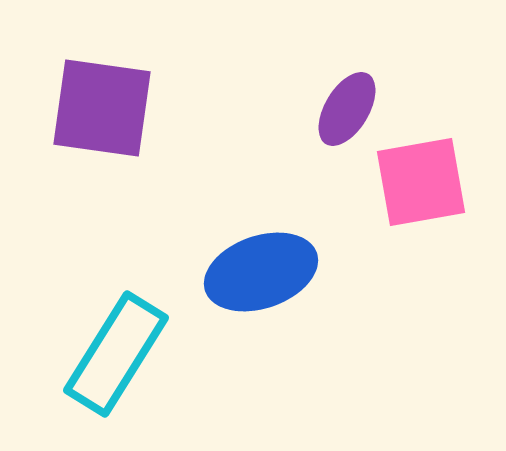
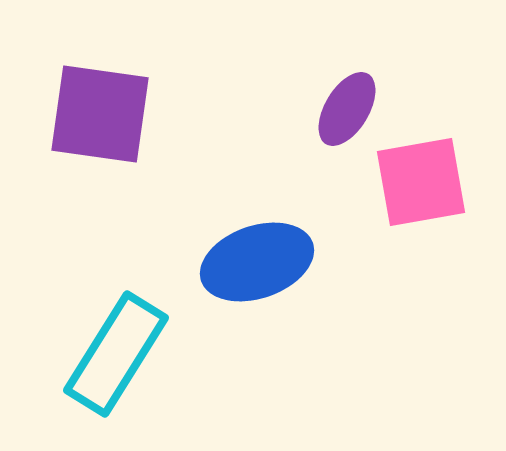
purple square: moved 2 px left, 6 px down
blue ellipse: moved 4 px left, 10 px up
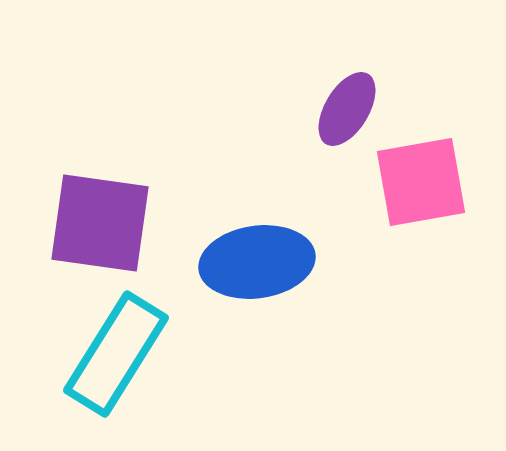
purple square: moved 109 px down
blue ellipse: rotated 11 degrees clockwise
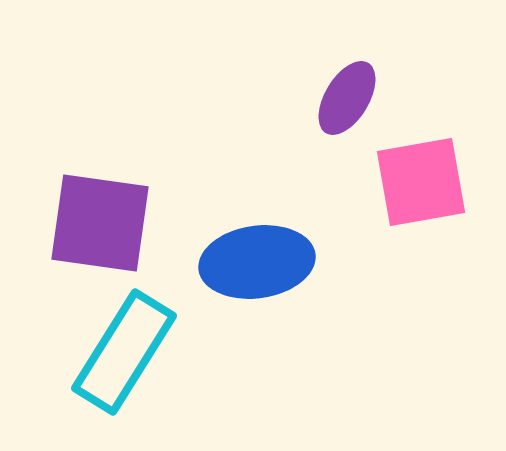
purple ellipse: moved 11 px up
cyan rectangle: moved 8 px right, 2 px up
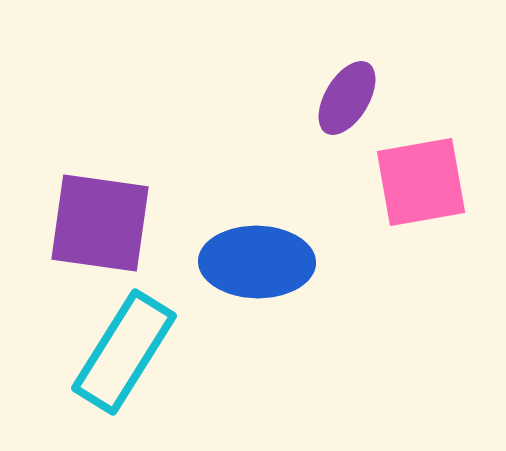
blue ellipse: rotated 9 degrees clockwise
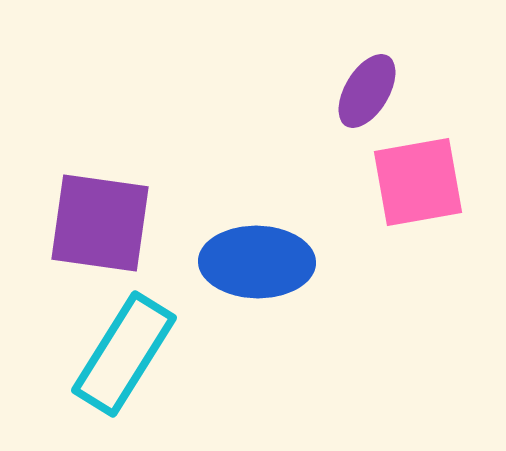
purple ellipse: moved 20 px right, 7 px up
pink square: moved 3 px left
cyan rectangle: moved 2 px down
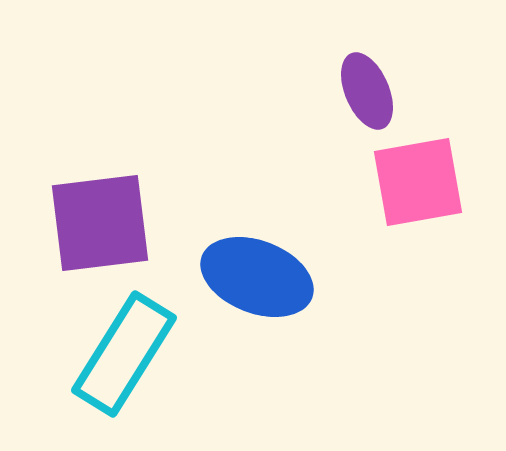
purple ellipse: rotated 54 degrees counterclockwise
purple square: rotated 15 degrees counterclockwise
blue ellipse: moved 15 px down; rotated 20 degrees clockwise
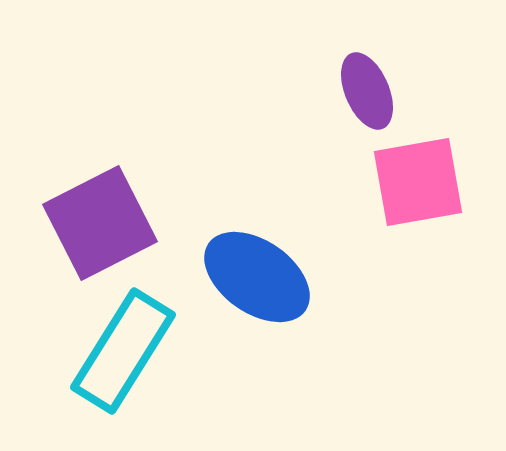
purple square: rotated 20 degrees counterclockwise
blue ellipse: rotated 14 degrees clockwise
cyan rectangle: moved 1 px left, 3 px up
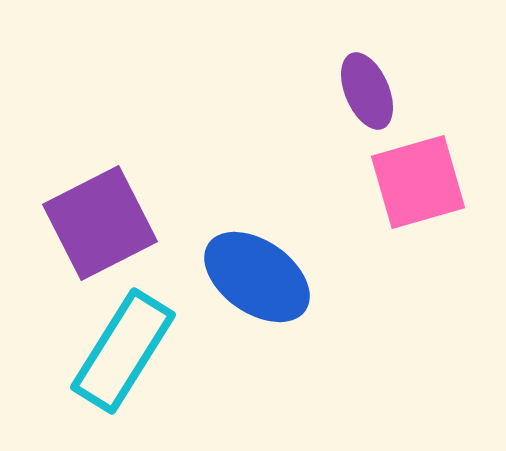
pink square: rotated 6 degrees counterclockwise
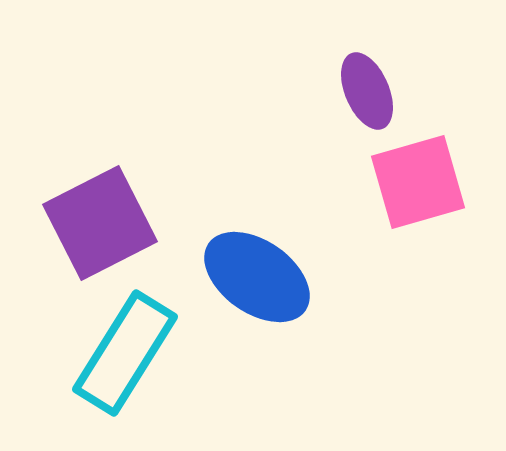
cyan rectangle: moved 2 px right, 2 px down
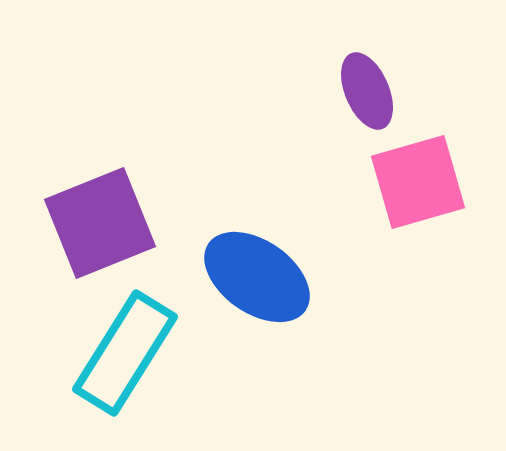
purple square: rotated 5 degrees clockwise
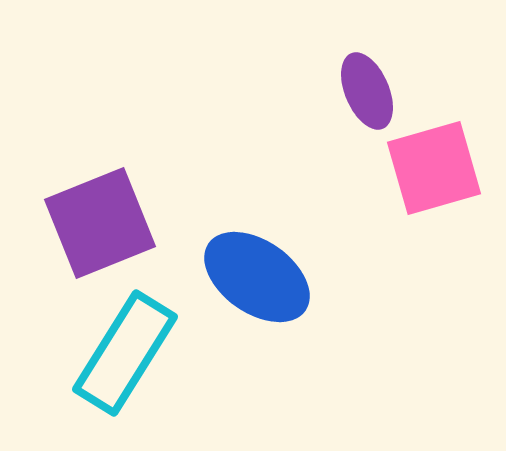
pink square: moved 16 px right, 14 px up
